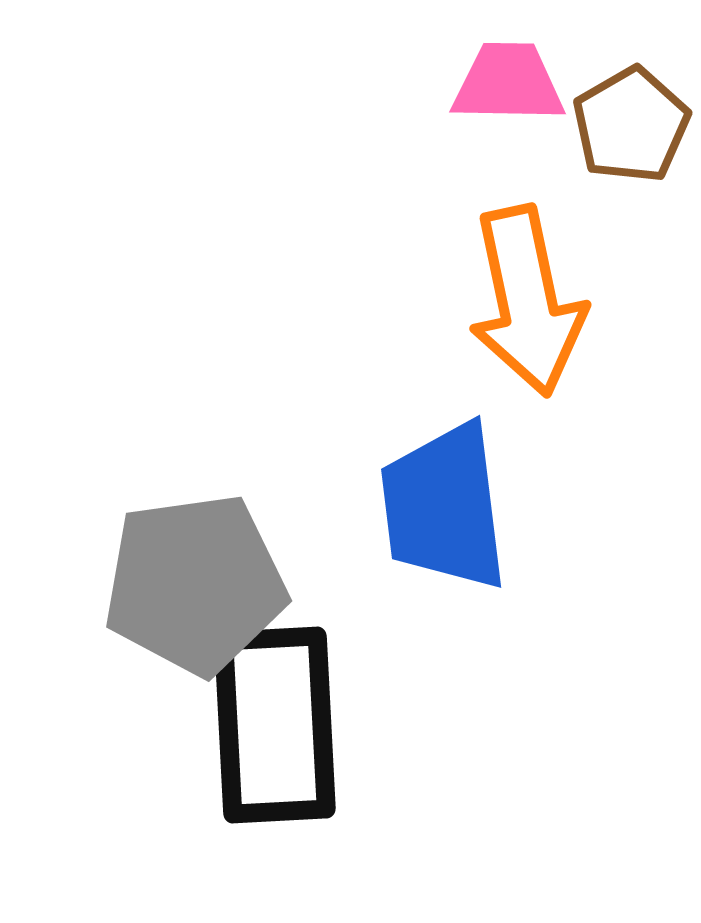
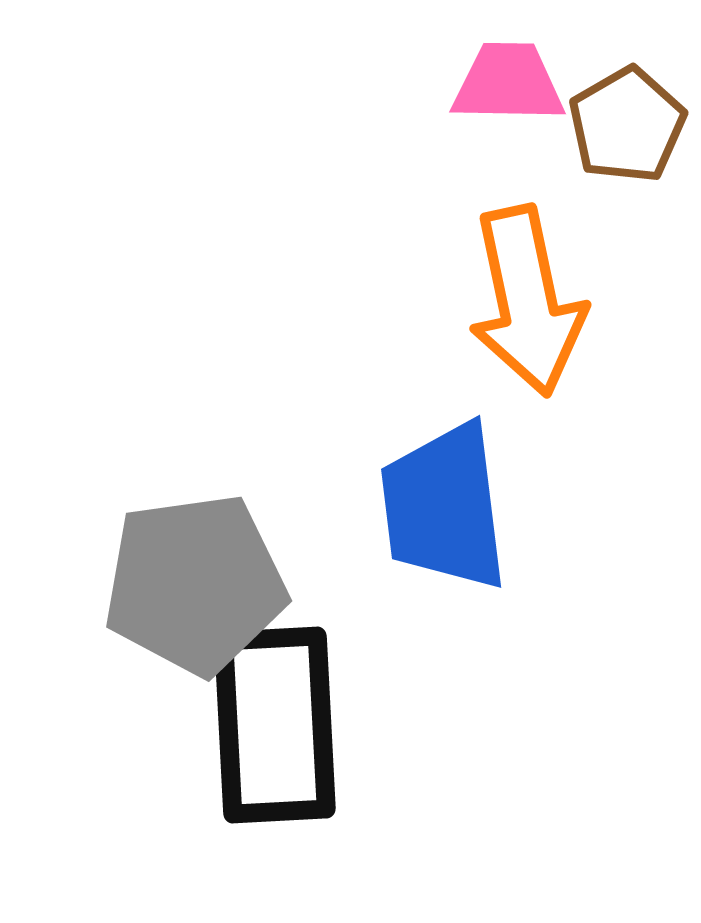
brown pentagon: moved 4 px left
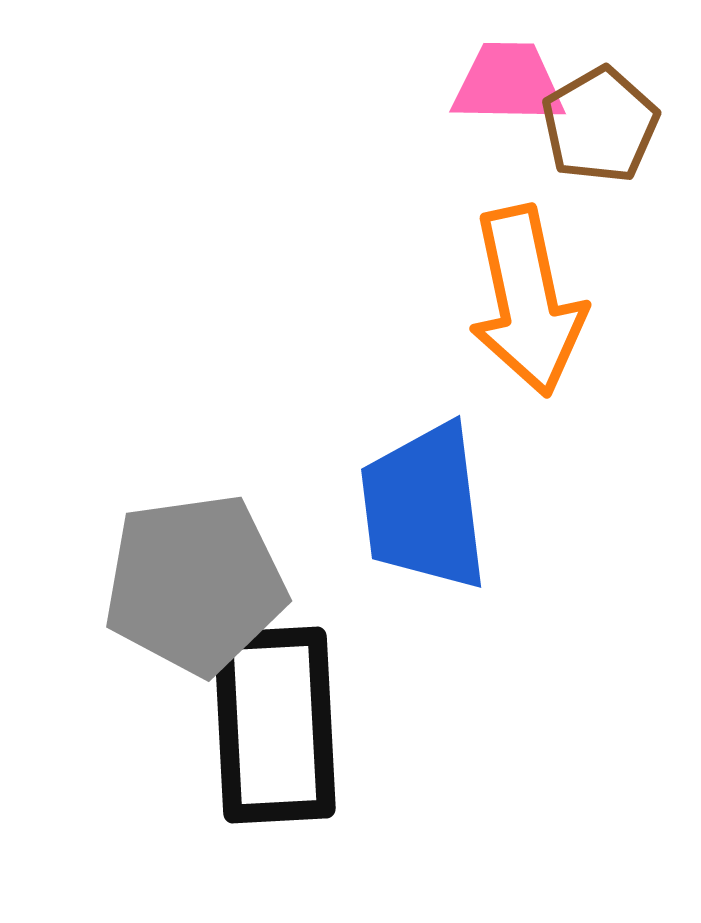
brown pentagon: moved 27 px left
blue trapezoid: moved 20 px left
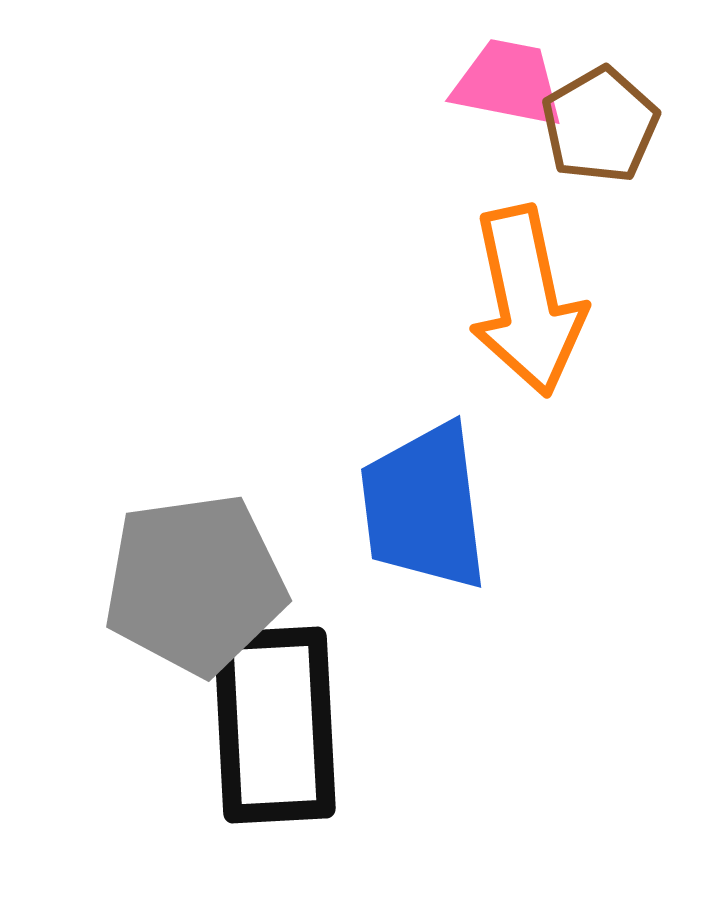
pink trapezoid: rotated 10 degrees clockwise
